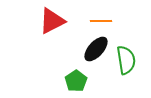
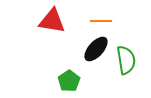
red triangle: rotated 36 degrees clockwise
green pentagon: moved 7 px left
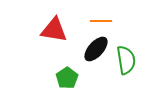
red triangle: moved 2 px right, 9 px down
green pentagon: moved 2 px left, 3 px up
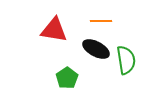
black ellipse: rotated 76 degrees clockwise
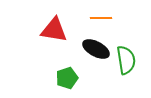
orange line: moved 3 px up
green pentagon: rotated 15 degrees clockwise
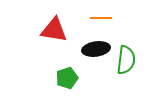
black ellipse: rotated 36 degrees counterclockwise
green semicircle: rotated 16 degrees clockwise
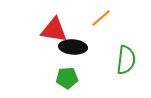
orange line: rotated 40 degrees counterclockwise
black ellipse: moved 23 px left, 2 px up; rotated 12 degrees clockwise
green pentagon: rotated 15 degrees clockwise
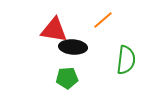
orange line: moved 2 px right, 2 px down
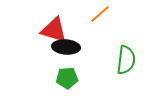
orange line: moved 3 px left, 6 px up
red triangle: rotated 8 degrees clockwise
black ellipse: moved 7 px left
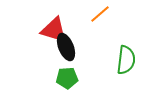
black ellipse: rotated 64 degrees clockwise
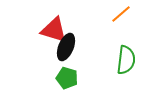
orange line: moved 21 px right
black ellipse: rotated 44 degrees clockwise
green pentagon: rotated 20 degrees clockwise
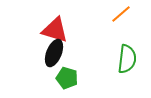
red triangle: moved 1 px right
black ellipse: moved 12 px left, 6 px down
green semicircle: moved 1 px right, 1 px up
